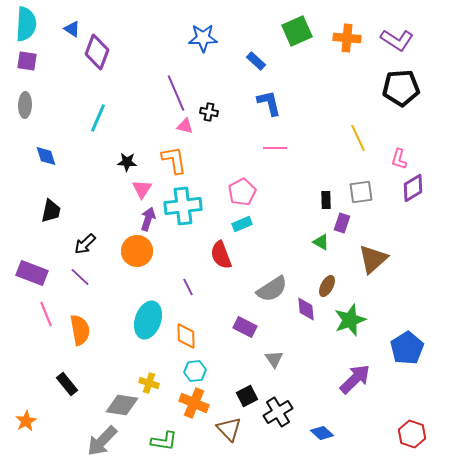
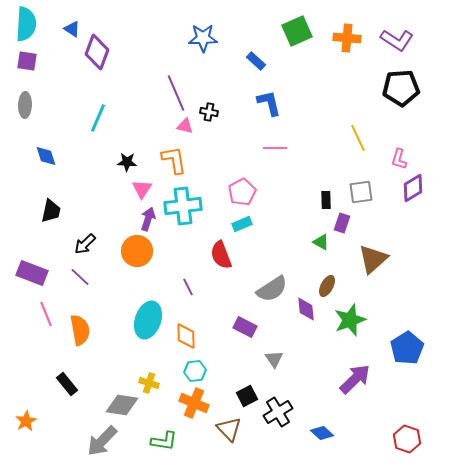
red hexagon at (412, 434): moved 5 px left, 5 px down
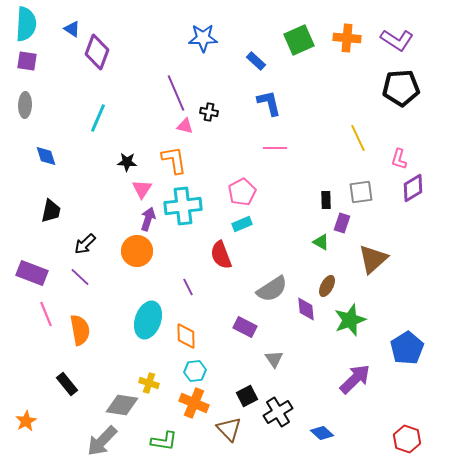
green square at (297, 31): moved 2 px right, 9 px down
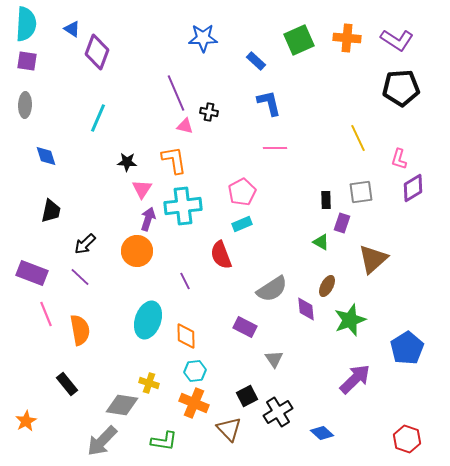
purple line at (188, 287): moved 3 px left, 6 px up
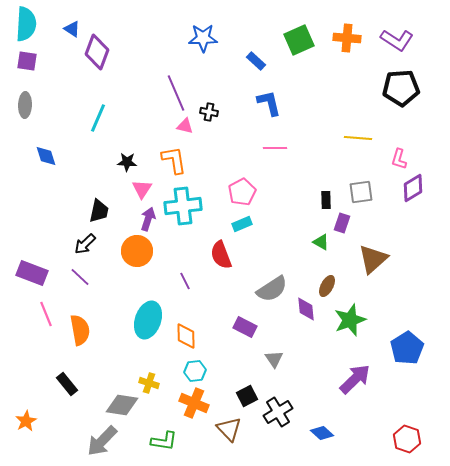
yellow line at (358, 138): rotated 60 degrees counterclockwise
black trapezoid at (51, 211): moved 48 px right
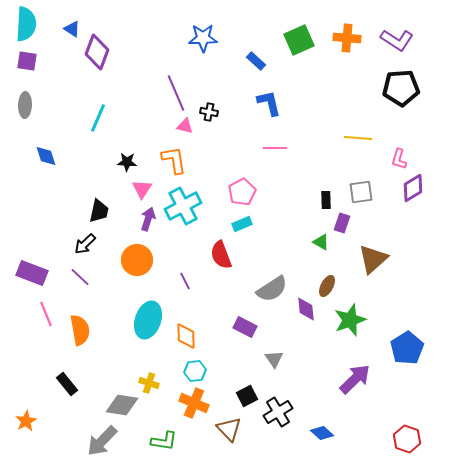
cyan cross at (183, 206): rotated 21 degrees counterclockwise
orange circle at (137, 251): moved 9 px down
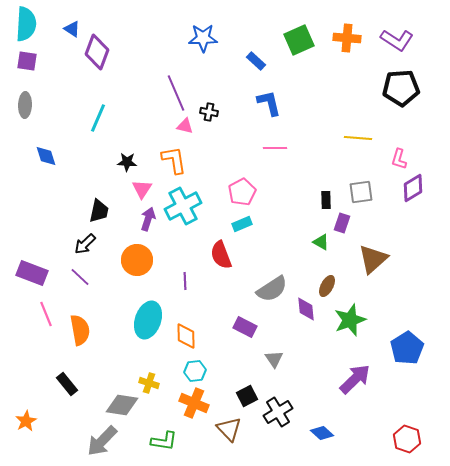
purple line at (185, 281): rotated 24 degrees clockwise
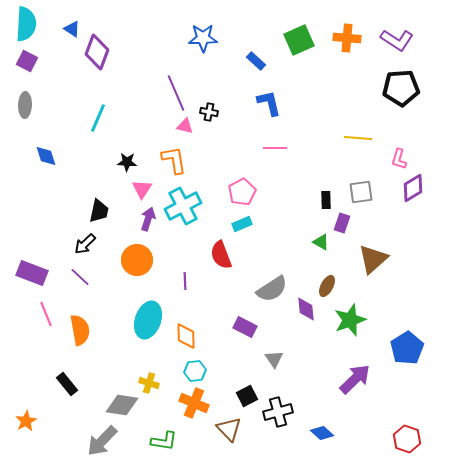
purple square at (27, 61): rotated 20 degrees clockwise
black cross at (278, 412): rotated 16 degrees clockwise
